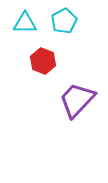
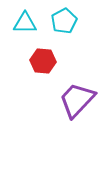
red hexagon: rotated 15 degrees counterclockwise
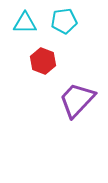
cyan pentagon: rotated 20 degrees clockwise
red hexagon: rotated 15 degrees clockwise
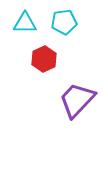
cyan pentagon: moved 1 px down
red hexagon: moved 1 px right, 2 px up; rotated 15 degrees clockwise
